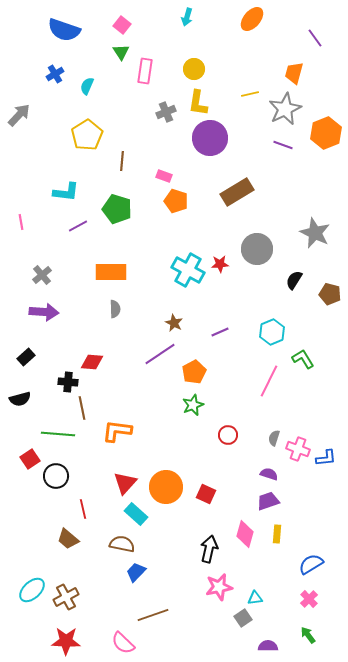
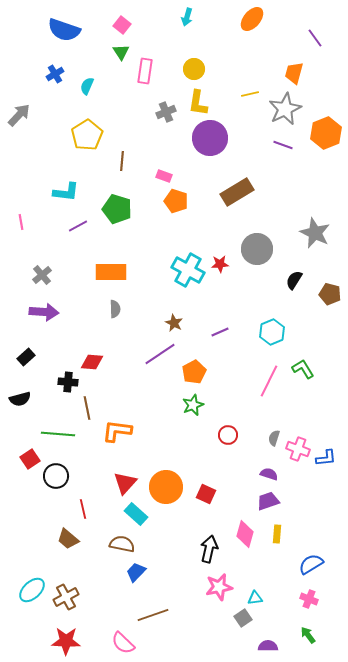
green L-shape at (303, 359): moved 10 px down
brown line at (82, 408): moved 5 px right
pink cross at (309, 599): rotated 24 degrees counterclockwise
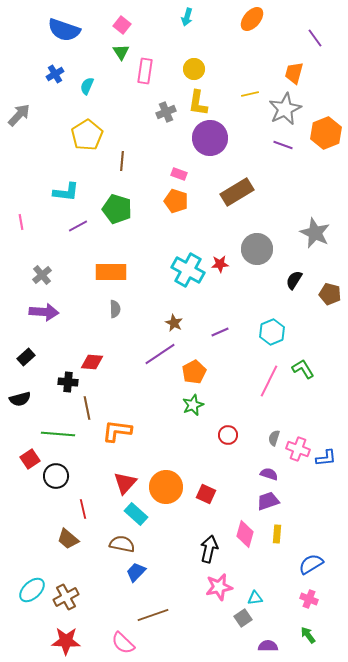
pink rectangle at (164, 176): moved 15 px right, 2 px up
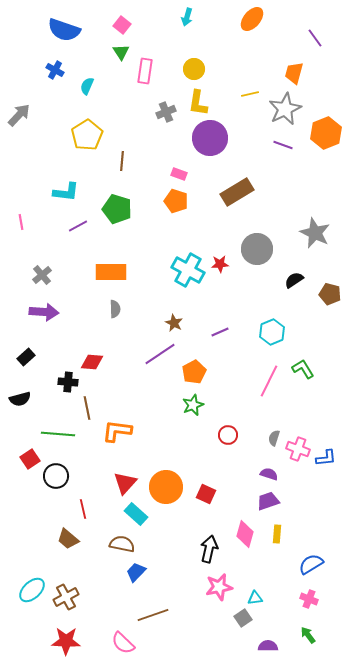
blue cross at (55, 74): moved 4 px up; rotated 30 degrees counterclockwise
black semicircle at (294, 280): rotated 24 degrees clockwise
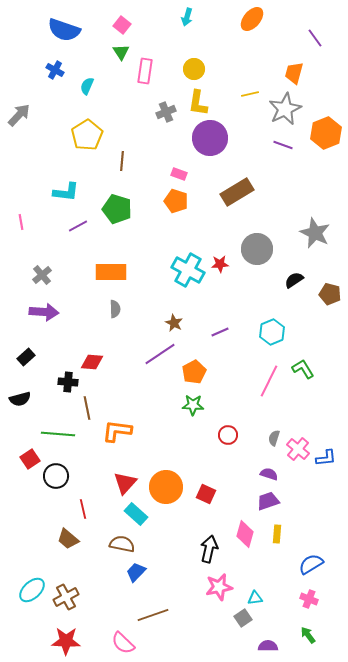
green star at (193, 405): rotated 25 degrees clockwise
pink cross at (298, 449): rotated 20 degrees clockwise
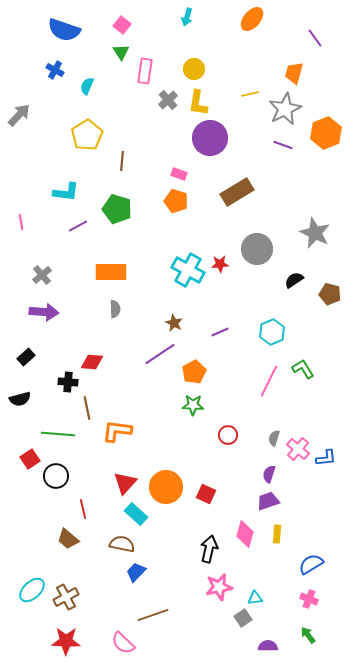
gray cross at (166, 112): moved 2 px right, 12 px up; rotated 18 degrees counterclockwise
purple semicircle at (269, 474): rotated 90 degrees counterclockwise
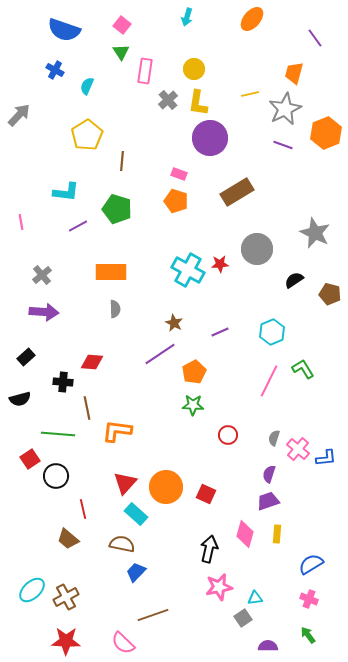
black cross at (68, 382): moved 5 px left
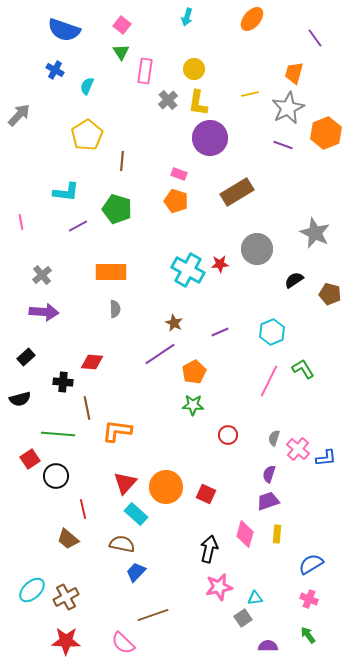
gray star at (285, 109): moved 3 px right, 1 px up
